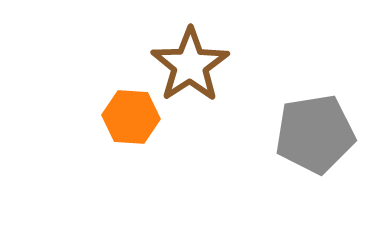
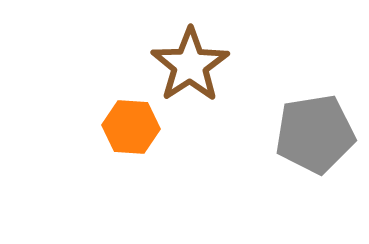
orange hexagon: moved 10 px down
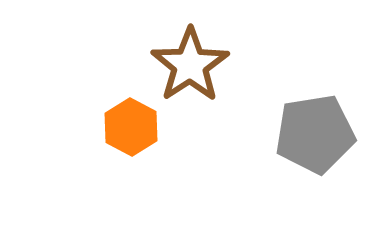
orange hexagon: rotated 24 degrees clockwise
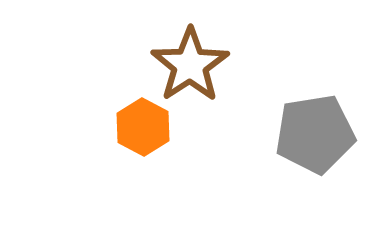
orange hexagon: moved 12 px right
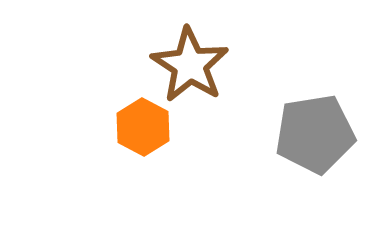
brown star: rotated 6 degrees counterclockwise
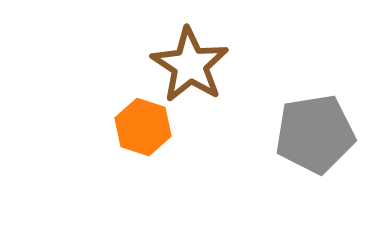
orange hexagon: rotated 10 degrees counterclockwise
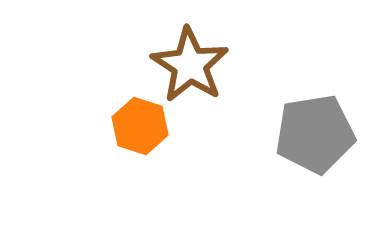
orange hexagon: moved 3 px left, 1 px up
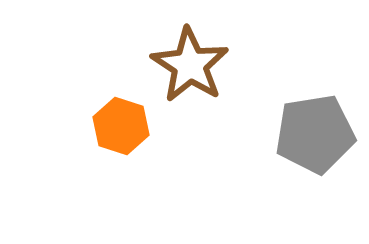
orange hexagon: moved 19 px left
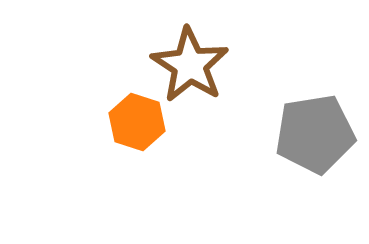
orange hexagon: moved 16 px right, 4 px up
